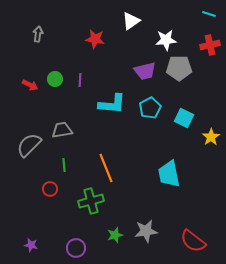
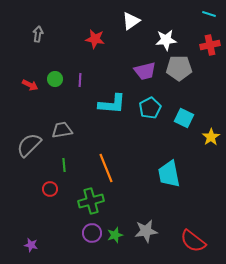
purple circle: moved 16 px right, 15 px up
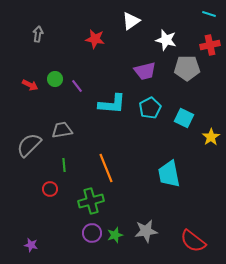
white star: rotated 20 degrees clockwise
gray pentagon: moved 8 px right
purple line: moved 3 px left, 6 px down; rotated 40 degrees counterclockwise
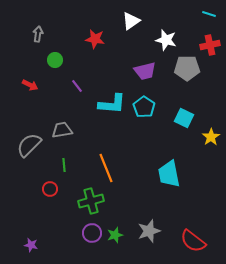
green circle: moved 19 px up
cyan pentagon: moved 6 px left, 1 px up; rotated 10 degrees counterclockwise
gray star: moved 3 px right; rotated 10 degrees counterclockwise
